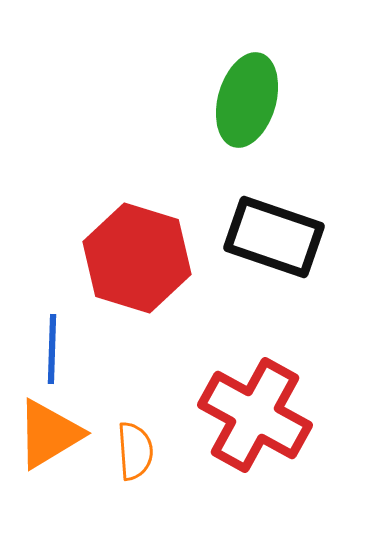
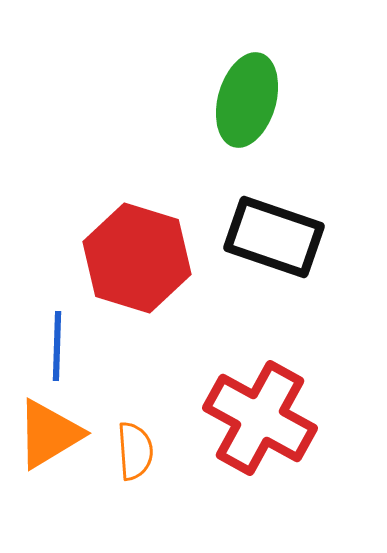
blue line: moved 5 px right, 3 px up
red cross: moved 5 px right, 3 px down
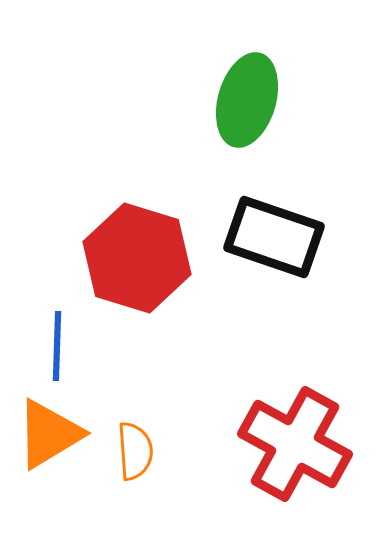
red cross: moved 35 px right, 26 px down
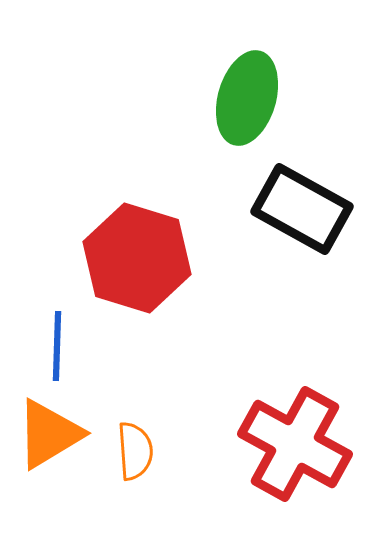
green ellipse: moved 2 px up
black rectangle: moved 28 px right, 28 px up; rotated 10 degrees clockwise
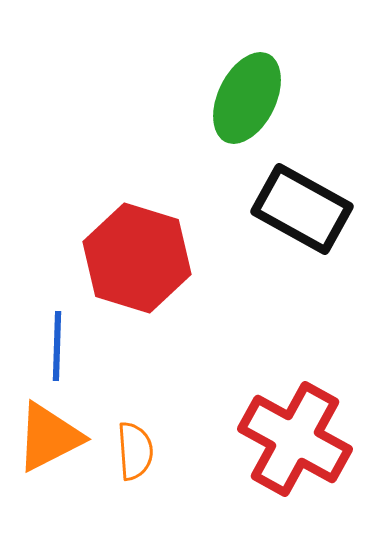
green ellipse: rotated 10 degrees clockwise
orange triangle: moved 3 px down; rotated 4 degrees clockwise
red cross: moved 5 px up
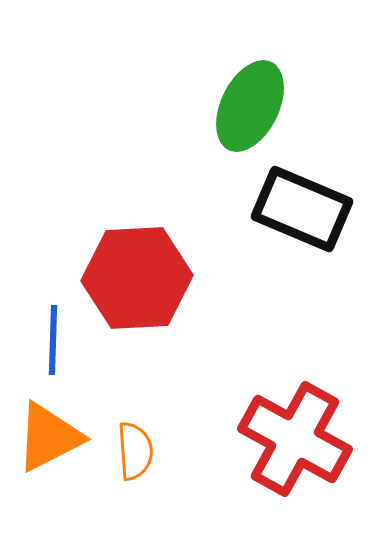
green ellipse: moved 3 px right, 8 px down
black rectangle: rotated 6 degrees counterclockwise
red hexagon: moved 20 px down; rotated 20 degrees counterclockwise
blue line: moved 4 px left, 6 px up
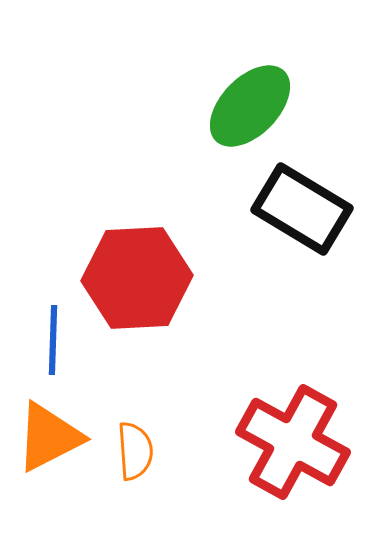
green ellipse: rotated 18 degrees clockwise
black rectangle: rotated 8 degrees clockwise
red cross: moved 2 px left, 3 px down
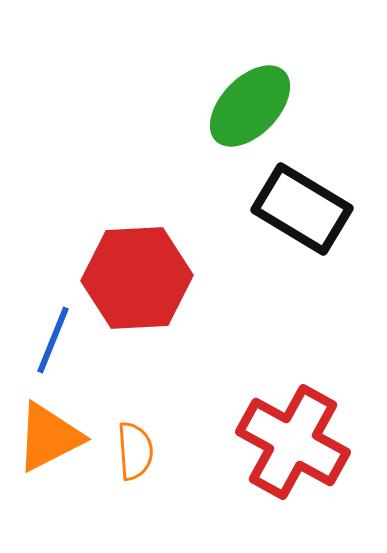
blue line: rotated 20 degrees clockwise
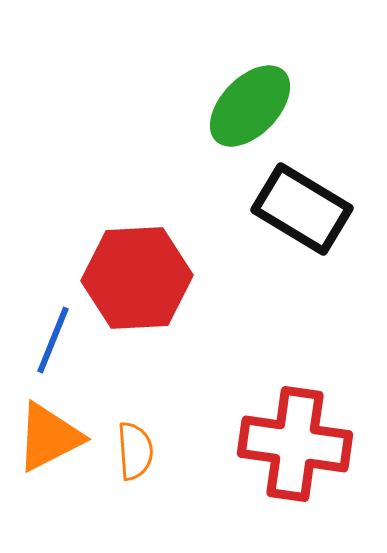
red cross: moved 2 px right, 2 px down; rotated 21 degrees counterclockwise
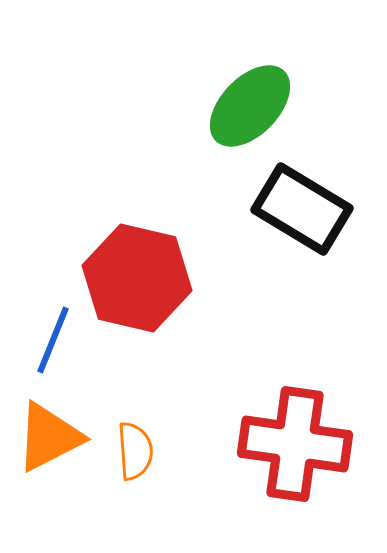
red hexagon: rotated 16 degrees clockwise
